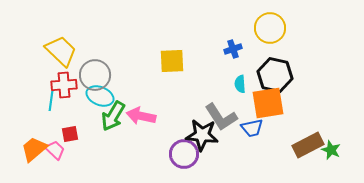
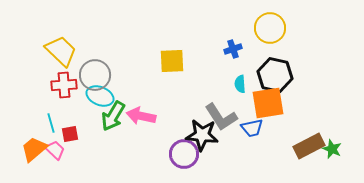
cyan line: moved 22 px down; rotated 24 degrees counterclockwise
brown rectangle: moved 1 px right, 1 px down
green star: moved 1 px right, 1 px up
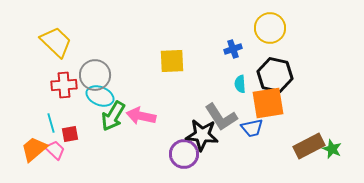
yellow trapezoid: moved 5 px left, 9 px up
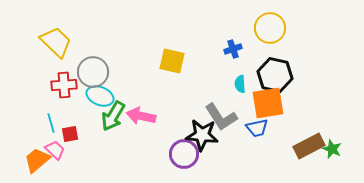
yellow square: rotated 16 degrees clockwise
gray circle: moved 2 px left, 3 px up
blue trapezoid: moved 5 px right
orange trapezoid: moved 3 px right, 11 px down
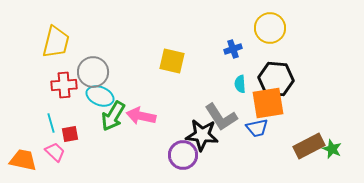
yellow trapezoid: rotated 60 degrees clockwise
black hexagon: moved 1 px right, 4 px down; rotated 8 degrees counterclockwise
pink trapezoid: moved 2 px down
purple circle: moved 1 px left, 1 px down
orange trapezoid: moved 14 px left; rotated 52 degrees clockwise
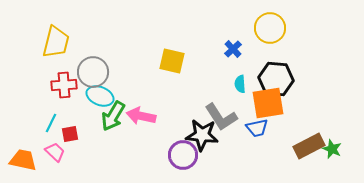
blue cross: rotated 24 degrees counterclockwise
cyan line: rotated 42 degrees clockwise
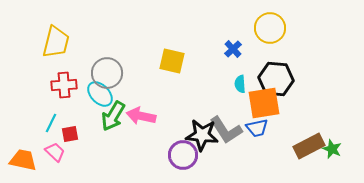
gray circle: moved 14 px right, 1 px down
cyan ellipse: moved 2 px up; rotated 24 degrees clockwise
orange square: moved 4 px left
gray L-shape: moved 5 px right, 13 px down
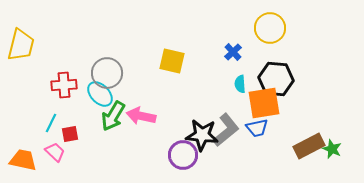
yellow trapezoid: moved 35 px left, 3 px down
blue cross: moved 3 px down
gray L-shape: rotated 96 degrees counterclockwise
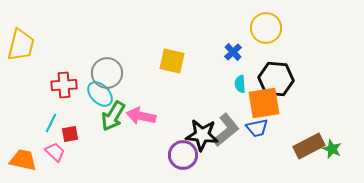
yellow circle: moved 4 px left
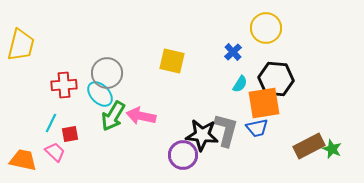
cyan semicircle: rotated 144 degrees counterclockwise
gray L-shape: rotated 36 degrees counterclockwise
